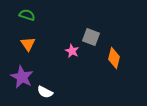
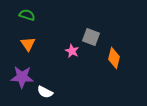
purple star: rotated 25 degrees counterclockwise
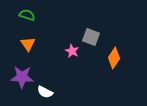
orange diamond: rotated 20 degrees clockwise
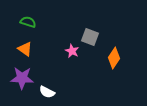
green semicircle: moved 1 px right, 7 px down
gray square: moved 1 px left
orange triangle: moved 3 px left, 5 px down; rotated 21 degrees counterclockwise
purple star: moved 1 px down
white semicircle: moved 2 px right
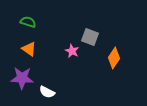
orange triangle: moved 4 px right
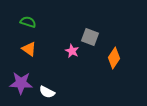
purple star: moved 1 px left, 5 px down
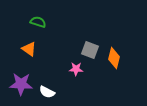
green semicircle: moved 10 px right
gray square: moved 13 px down
pink star: moved 4 px right, 18 px down; rotated 24 degrees counterclockwise
orange diamond: rotated 20 degrees counterclockwise
purple star: moved 1 px down
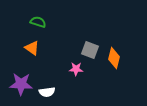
orange triangle: moved 3 px right, 1 px up
white semicircle: rotated 35 degrees counterclockwise
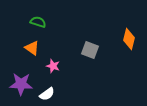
orange diamond: moved 15 px right, 19 px up
pink star: moved 23 px left, 3 px up; rotated 16 degrees clockwise
white semicircle: moved 2 px down; rotated 28 degrees counterclockwise
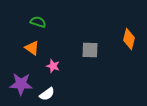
gray square: rotated 18 degrees counterclockwise
